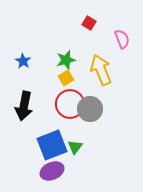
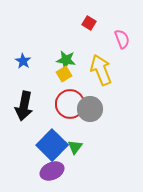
green star: rotated 24 degrees clockwise
yellow square: moved 2 px left, 4 px up
blue square: rotated 24 degrees counterclockwise
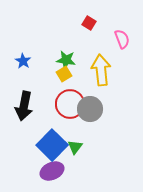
yellow arrow: rotated 16 degrees clockwise
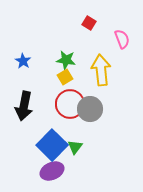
yellow square: moved 1 px right, 3 px down
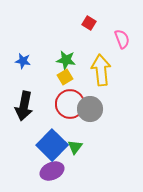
blue star: rotated 21 degrees counterclockwise
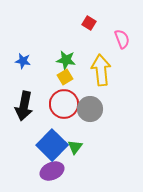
red circle: moved 6 px left
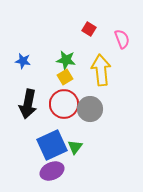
red square: moved 6 px down
black arrow: moved 4 px right, 2 px up
blue square: rotated 20 degrees clockwise
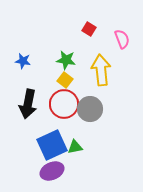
yellow square: moved 3 px down; rotated 21 degrees counterclockwise
green triangle: rotated 42 degrees clockwise
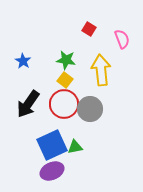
blue star: rotated 21 degrees clockwise
black arrow: rotated 24 degrees clockwise
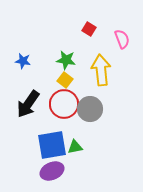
blue star: rotated 21 degrees counterclockwise
blue square: rotated 16 degrees clockwise
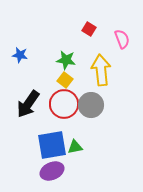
blue star: moved 3 px left, 6 px up
gray circle: moved 1 px right, 4 px up
